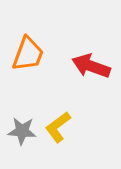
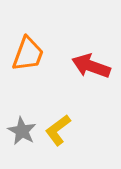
yellow L-shape: moved 3 px down
gray star: rotated 24 degrees clockwise
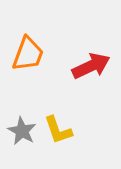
red arrow: rotated 135 degrees clockwise
yellow L-shape: rotated 72 degrees counterclockwise
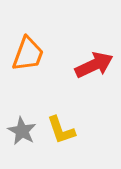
red arrow: moved 3 px right, 1 px up
yellow L-shape: moved 3 px right
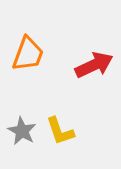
yellow L-shape: moved 1 px left, 1 px down
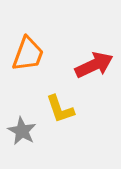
yellow L-shape: moved 22 px up
